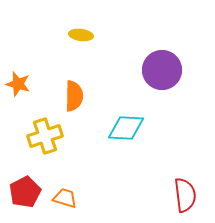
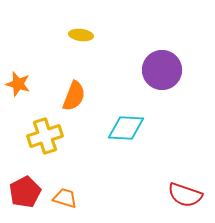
orange semicircle: rotated 20 degrees clockwise
red semicircle: rotated 116 degrees clockwise
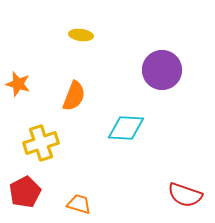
yellow cross: moved 4 px left, 7 px down
orange trapezoid: moved 14 px right, 6 px down
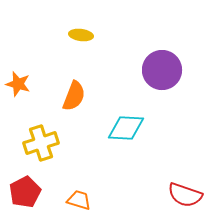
orange trapezoid: moved 4 px up
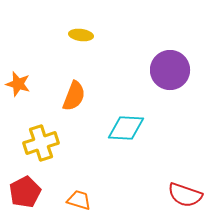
purple circle: moved 8 px right
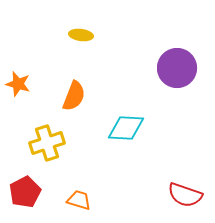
purple circle: moved 7 px right, 2 px up
yellow cross: moved 6 px right
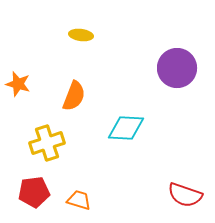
red pentagon: moved 9 px right; rotated 20 degrees clockwise
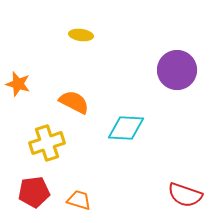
purple circle: moved 2 px down
orange semicircle: moved 6 px down; rotated 84 degrees counterclockwise
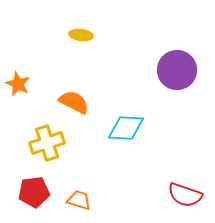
orange star: rotated 10 degrees clockwise
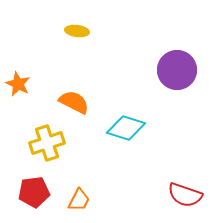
yellow ellipse: moved 4 px left, 4 px up
cyan diamond: rotated 15 degrees clockwise
orange trapezoid: rotated 100 degrees clockwise
